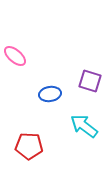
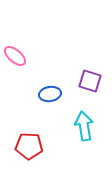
cyan arrow: rotated 44 degrees clockwise
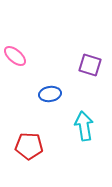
purple square: moved 16 px up
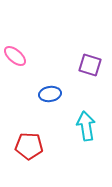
cyan arrow: moved 2 px right
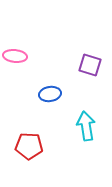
pink ellipse: rotated 35 degrees counterclockwise
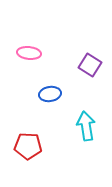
pink ellipse: moved 14 px right, 3 px up
purple square: rotated 15 degrees clockwise
red pentagon: moved 1 px left
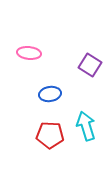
cyan arrow: rotated 8 degrees counterclockwise
red pentagon: moved 22 px right, 11 px up
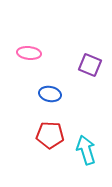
purple square: rotated 10 degrees counterclockwise
blue ellipse: rotated 20 degrees clockwise
cyan arrow: moved 24 px down
